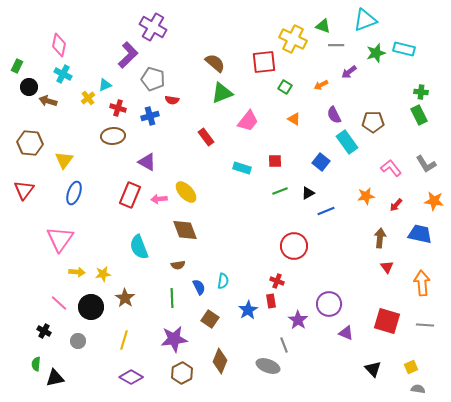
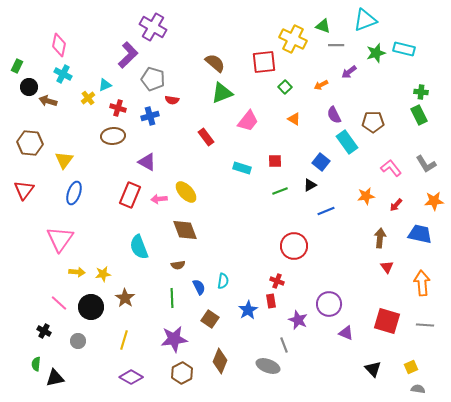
green square at (285, 87): rotated 16 degrees clockwise
black triangle at (308, 193): moved 2 px right, 8 px up
orange star at (434, 201): rotated 12 degrees counterclockwise
purple star at (298, 320): rotated 12 degrees counterclockwise
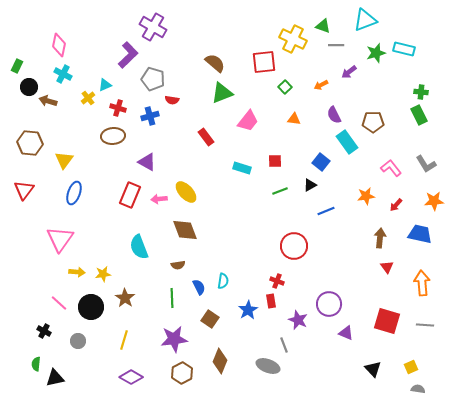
orange triangle at (294, 119): rotated 24 degrees counterclockwise
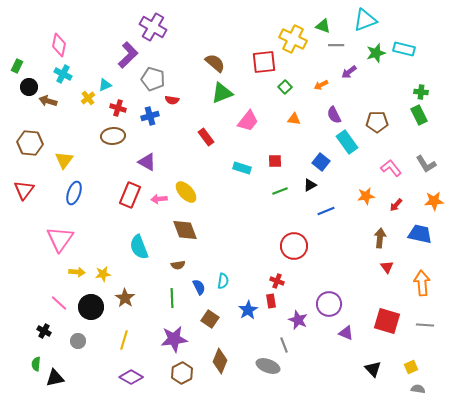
brown pentagon at (373, 122): moved 4 px right
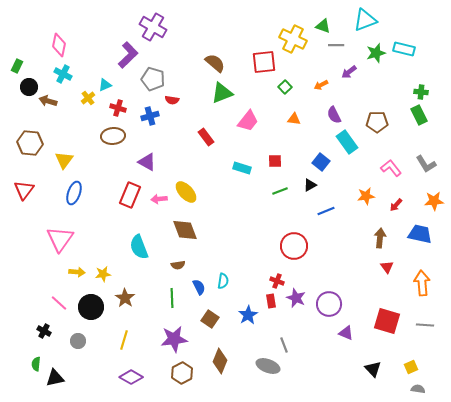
blue star at (248, 310): moved 5 px down
purple star at (298, 320): moved 2 px left, 22 px up
